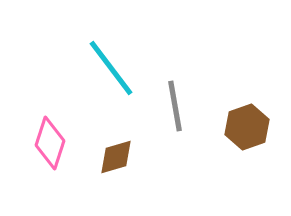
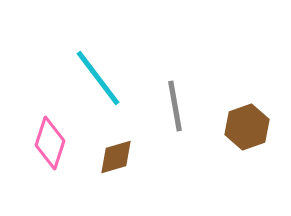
cyan line: moved 13 px left, 10 px down
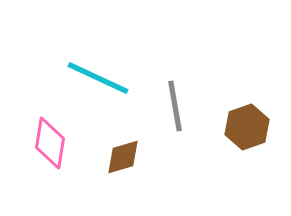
cyan line: rotated 28 degrees counterclockwise
pink diamond: rotated 9 degrees counterclockwise
brown diamond: moved 7 px right
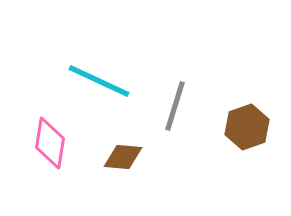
cyan line: moved 1 px right, 3 px down
gray line: rotated 27 degrees clockwise
brown diamond: rotated 21 degrees clockwise
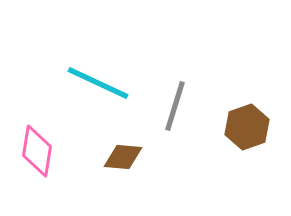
cyan line: moved 1 px left, 2 px down
pink diamond: moved 13 px left, 8 px down
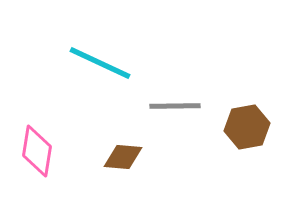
cyan line: moved 2 px right, 20 px up
gray line: rotated 72 degrees clockwise
brown hexagon: rotated 9 degrees clockwise
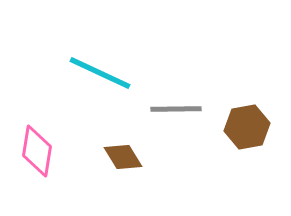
cyan line: moved 10 px down
gray line: moved 1 px right, 3 px down
brown diamond: rotated 54 degrees clockwise
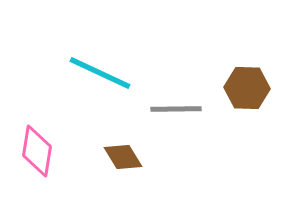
brown hexagon: moved 39 px up; rotated 12 degrees clockwise
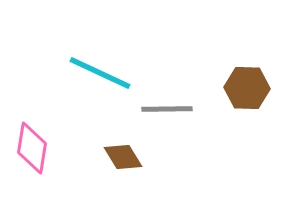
gray line: moved 9 px left
pink diamond: moved 5 px left, 3 px up
